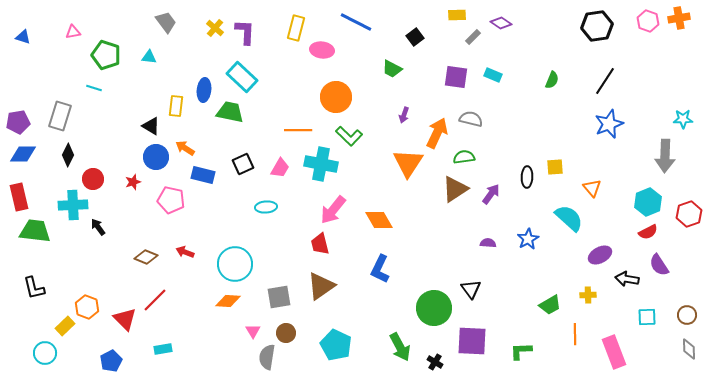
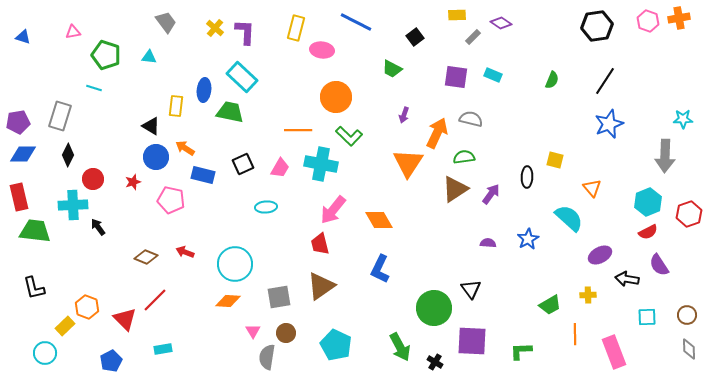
yellow square at (555, 167): moved 7 px up; rotated 18 degrees clockwise
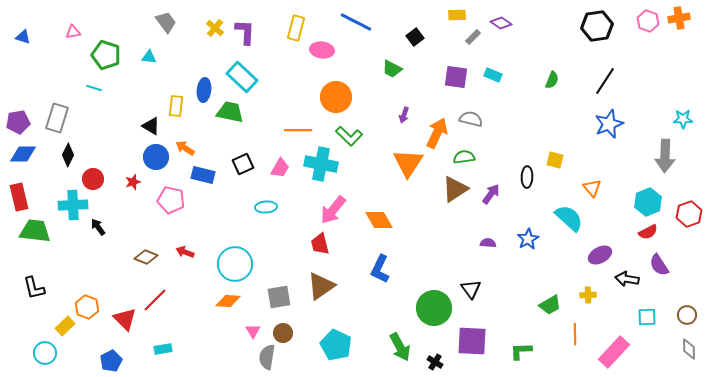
gray rectangle at (60, 116): moved 3 px left, 2 px down
brown circle at (286, 333): moved 3 px left
pink rectangle at (614, 352): rotated 64 degrees clockwise
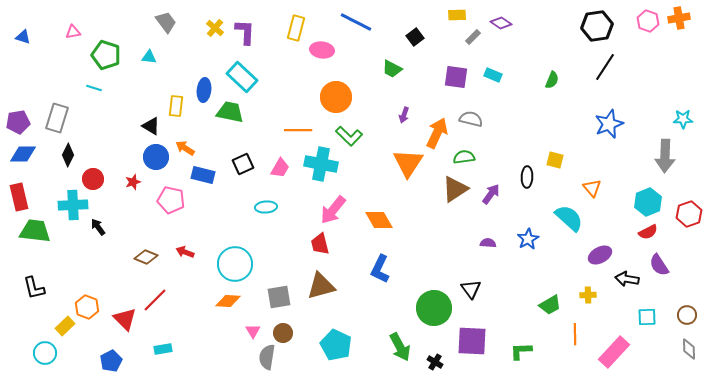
black line at (605, 81): moved 14 px up
brown triangle at (321, 286): rotated 20 degrees clockwise
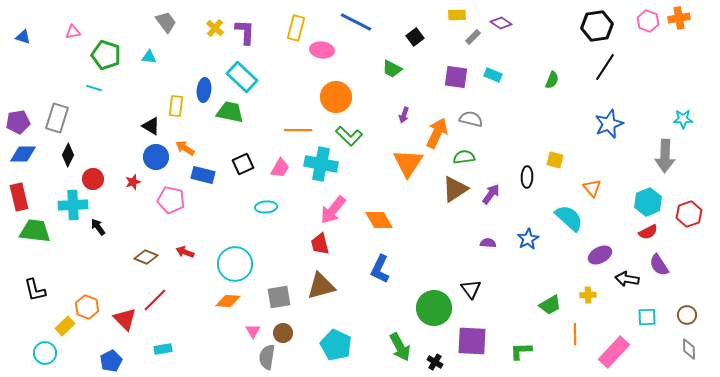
black L-shape at (34, 288): moved 1 px right, 2 px down
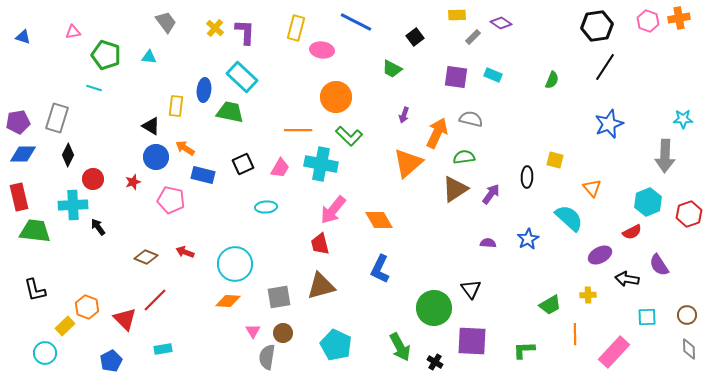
orange triangle at (408, 163): rotated 16 degrees clockwise
red semicircle at (648, 232): moved 16 px left
green L-shape at (521, 351): moved 3 px right, 1 px up
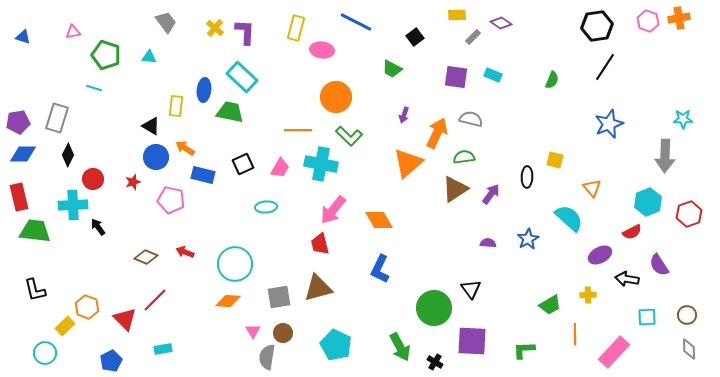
brown triangle at (321, 286): moved 3 px left, 2 px down
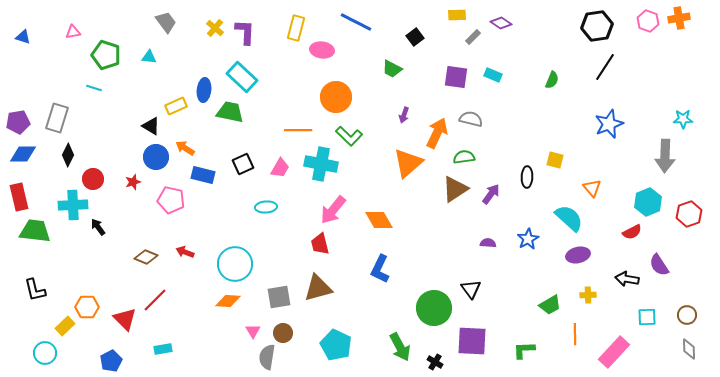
yellow rectangle at (176, 106): rotated 60 degrees clockwise
purple ellipse at (600, 255): moved 22 px left; rotated 15 degrees clockwise
orange hexagon at (87, 307): rotated 20 degrees counterclockwise
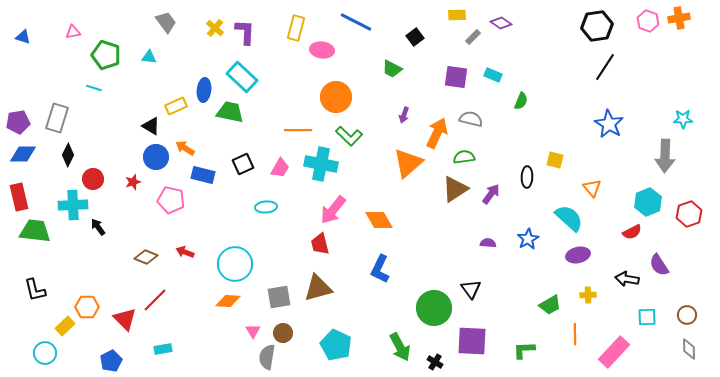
green semicircle at (552, 80): moved 31 px left, 21 px down
blue star at (609, 124): rotated 20 degrees counterclockwise
